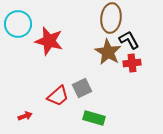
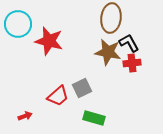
black L-shape: moved 3 px down
brown star: rotated 20 degrees counterclockwise
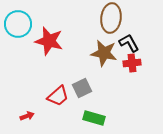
brown star: moved 4 px left, 1 px down
red arrow: moved 2 px right
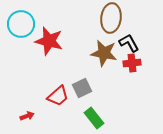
cyan circle: moved 3 px right
green rectangle: rotated 35 degrees clockwise
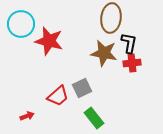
black L-shape: rotated 40 degrees clockwise
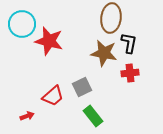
cyan circle: moved 1 px right
red cross: moved 2 px left, 10 px down
gray square: moved 1 px up
red trapezoid: moved 5 px left
green rectangle: moved 1 px left, 2 px up
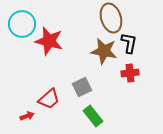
brown ellipse: rotated 24 degrees counterclockwise
brown star: moved 2 px up
red trapezoid: moved 4 px left, 3 px down
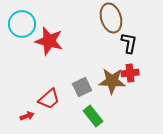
brown star: moved 8 px right, 30 px down; rotated 8 degrees counterclockwise
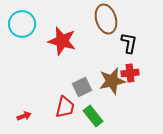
brown ellipse: moved 5 px left, 1 px down
red star: moved 13 px right
brown star: rotated 16 degrees counterclockwise
red trapezoid: moved 16 px right, 8 px down; rotated 35 degrees counterclockwise
red arrow: moved 3 px left
